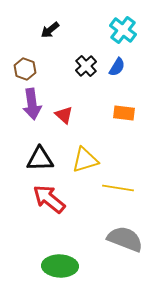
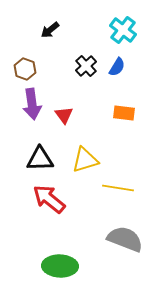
red triangle: rotated 12 degrees clockwise
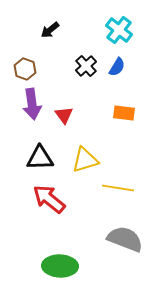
cyan cross: moved 4 px left
black triangle: moved 1 px up
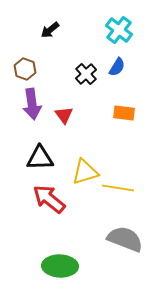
black cross: moved 8 px down
yellow triangle: moved 12 px down
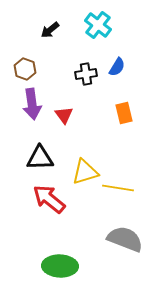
cyan cross: moved 21 px left, 5 px up
black cross: rotated 35 degrees clockwise
orange rectangle: rotated 70 degrees clockwise
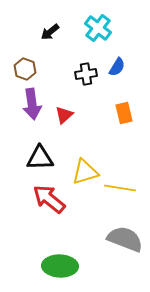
cyan cross: moved 3 px down
black arrow: moved 2 px down
red triangle: rotated 24 degrees clockwise
yellow line: moved 2 px right
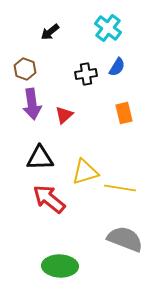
cyan cross: moved 10 px right
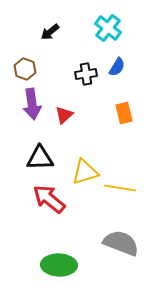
gray semicircle: moved 4 px left, 4 px down
green ellipse: moved 1 px left, 1 px up
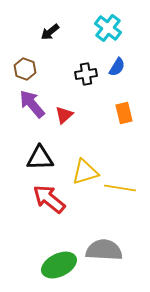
purple arrow: rotated 148 degrees clockwise
gray semicircle: moved 17 px left, 7 px down; rotated 18 degrees counterclockwise
green ellipse: rotated 28 degrees counterclockwise
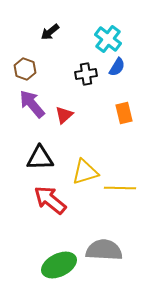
cyan cross: moved 11 px down
yellow line: rotated 8 degrees counterclockwise
red arrow: moved 1 px right, 1 px down
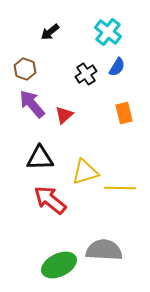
cyan cross: moved 7 px up
black cross: rotated 25 degrees counterclockwise
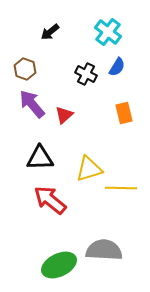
black cross: rotated 30 degrees counterclockwise
yellow triangle: moved 4 px right, 3 px up
yellow line: moved 1 px right
